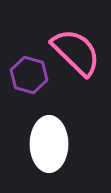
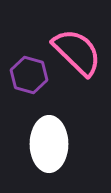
pink semicircle: moved 1 px right
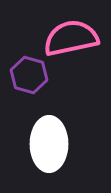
pink semicircle: moved 6 px left, 14 px up; rotated 56 degrees counterclockwise
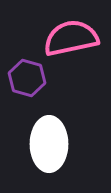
purple hexagon: moved 2 px left, 3 px down
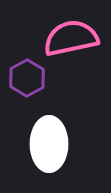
purple hexagon: rotated 15 degrees clockwise
